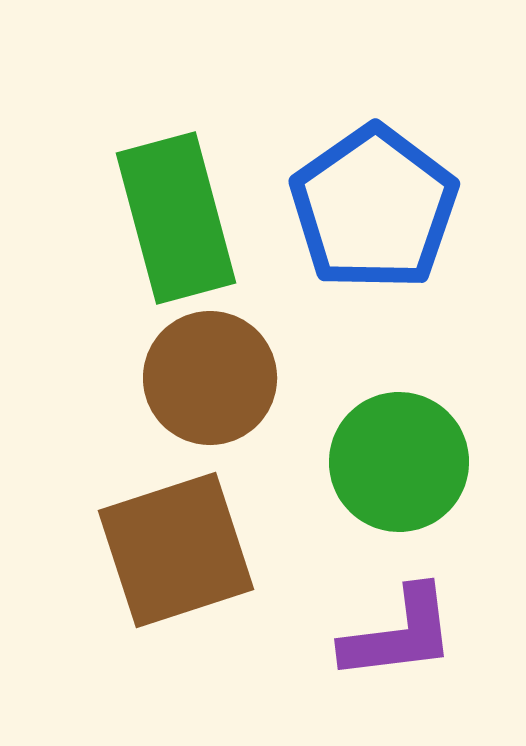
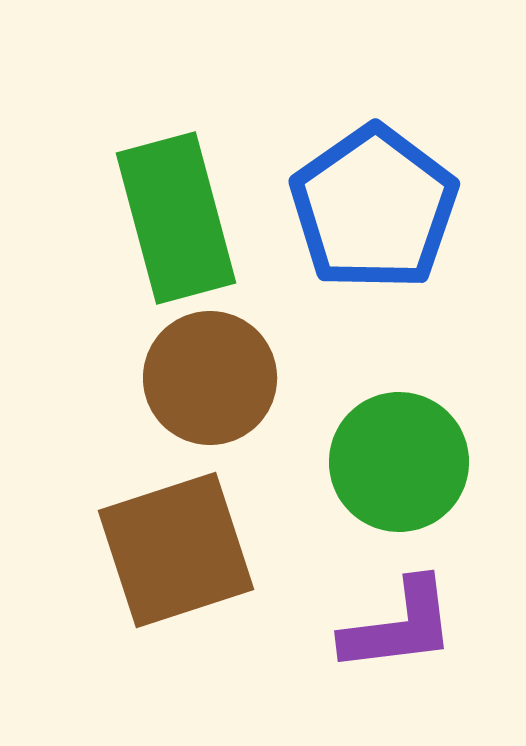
purple L-shape: moved 8 px up
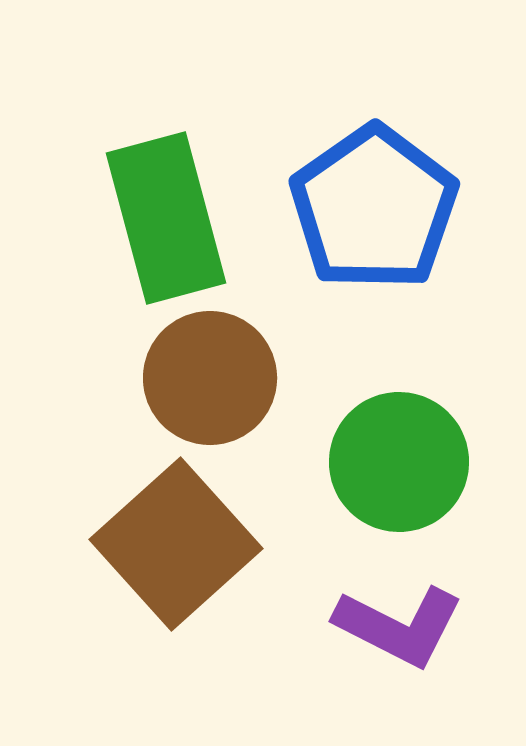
green rectangle: moved 10 px left
brown square: moved 6 px up; rotated 24 degrees counterclockwise
purple L-shape: rotated 34 degrees clockwise
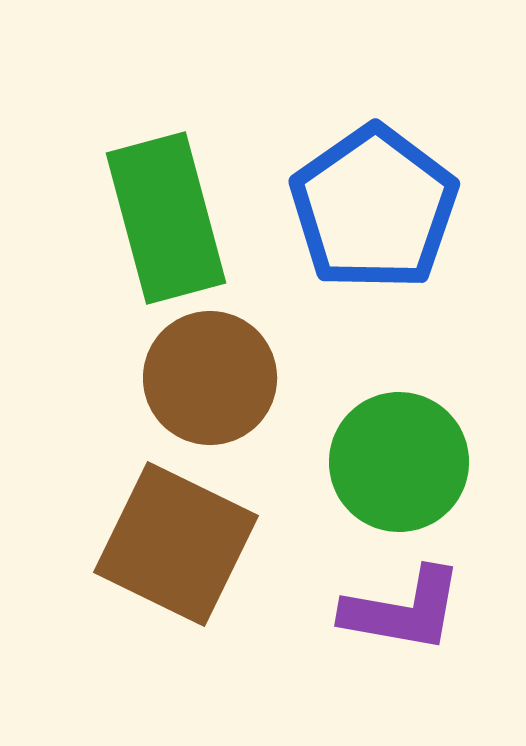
brown square: rotated 22 degrees counterclockwise
purple L-shape: moved 4 px right, 16 px up; rotated 17 degrees counterclockwise
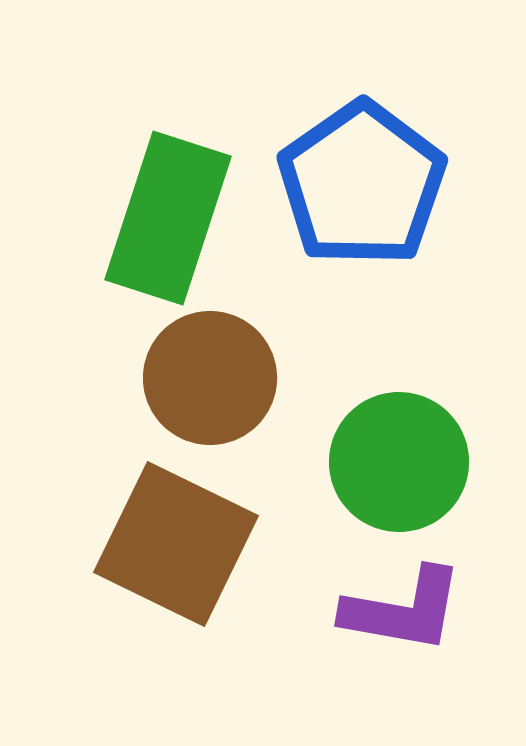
blue pentagon: moved 12 px left, 24 px up
green rectangle: moved 2 px right; rotated 33 degrees clockwise
